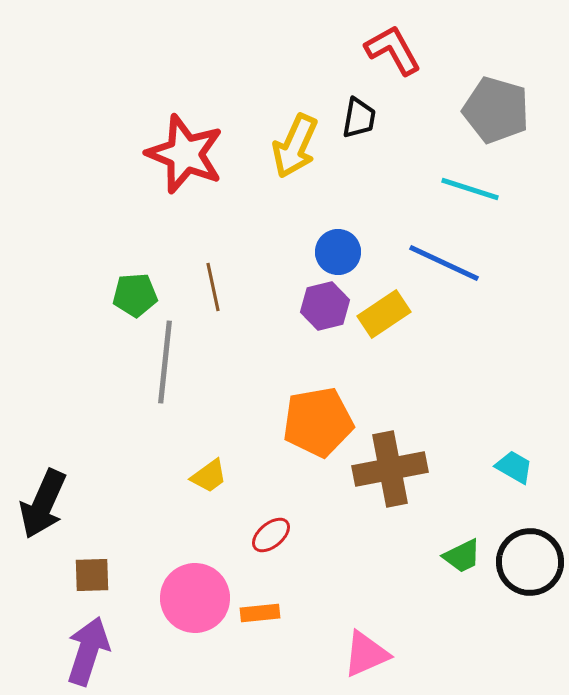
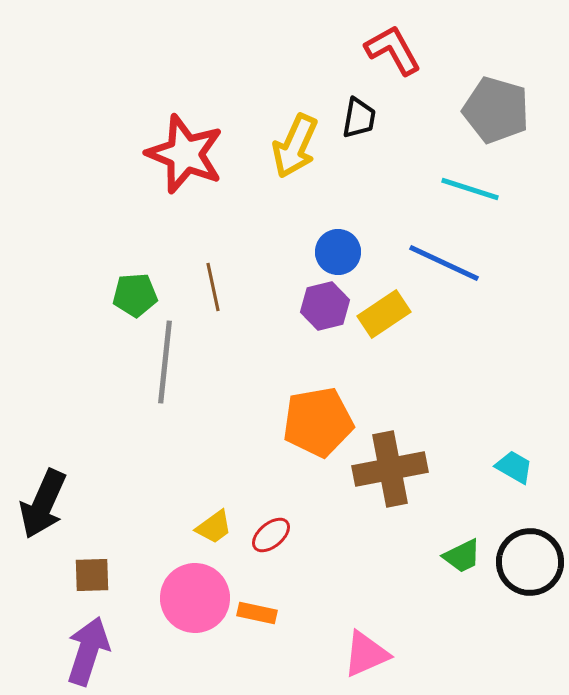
yellow trapezoid: moved 5 px right, 51 px down
orange rectangle: moved 3 px left; rotated 18 degrees clockwise
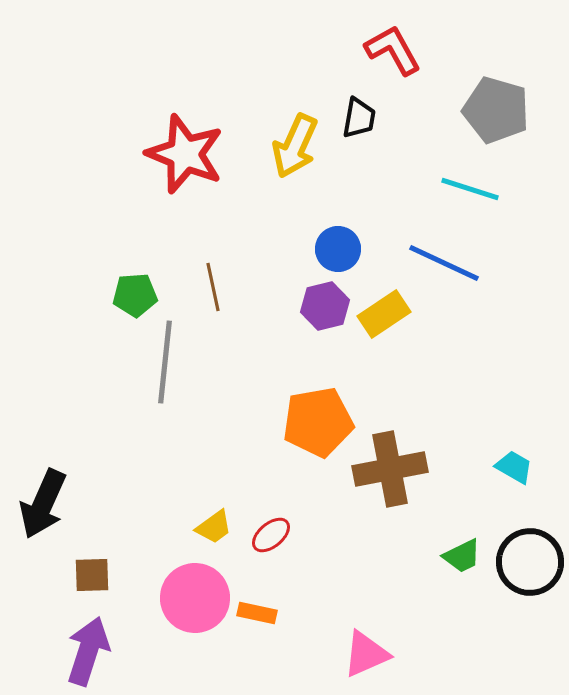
blue circle: moved 3 px up
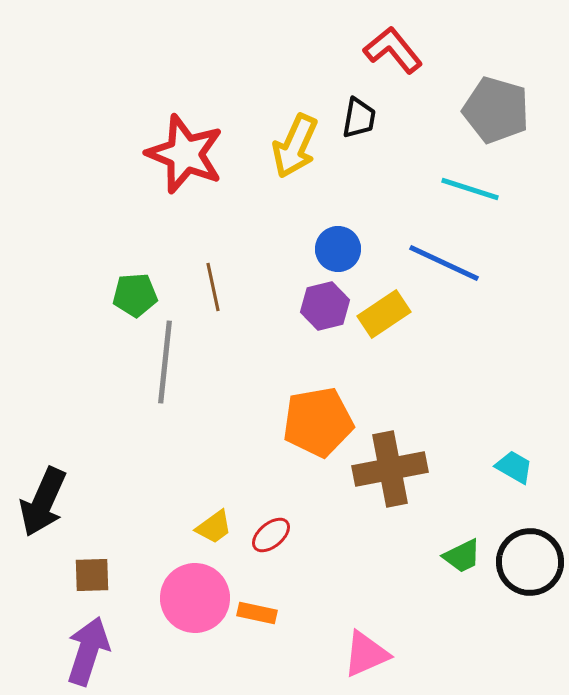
red L-shape: rotated 10 degrees counterclockwise
black arrow: moved 2 px up
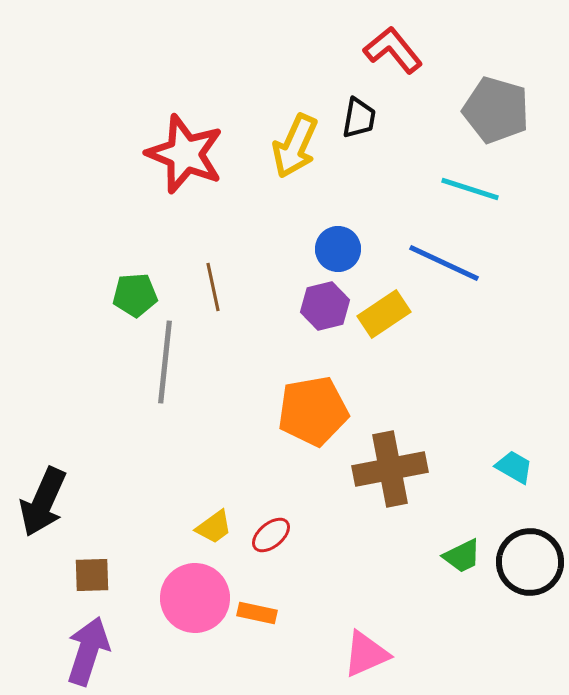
orange pentagon: moved 5 px left, 11 px up
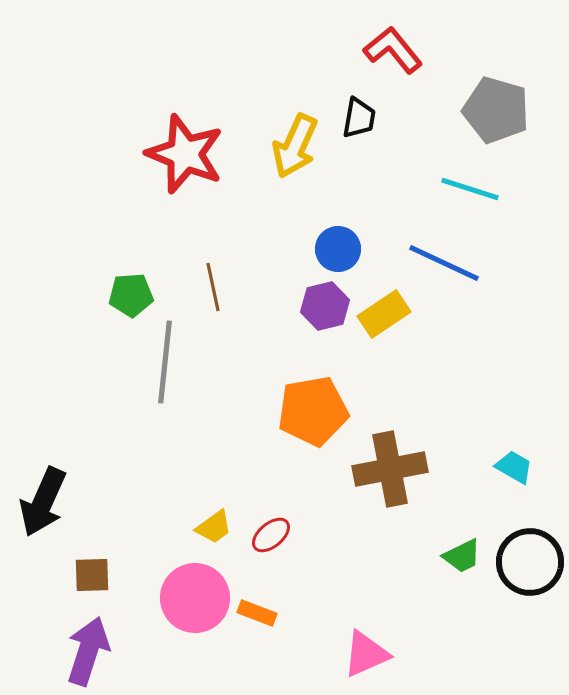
green pentagon: moved 4 px left
orange rectangle: rotated 9 degrees clockwise
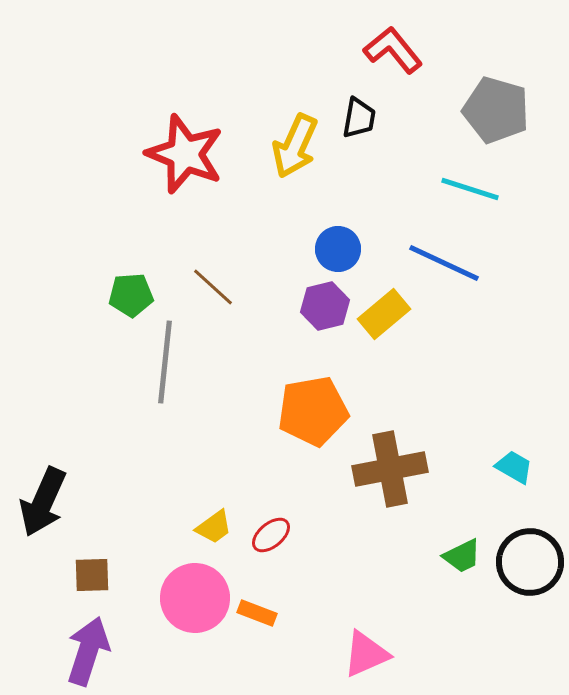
brown line: rotated 36 degrees counterclockwise
yellow rectangle: rotated 6 degrees counterclockwise
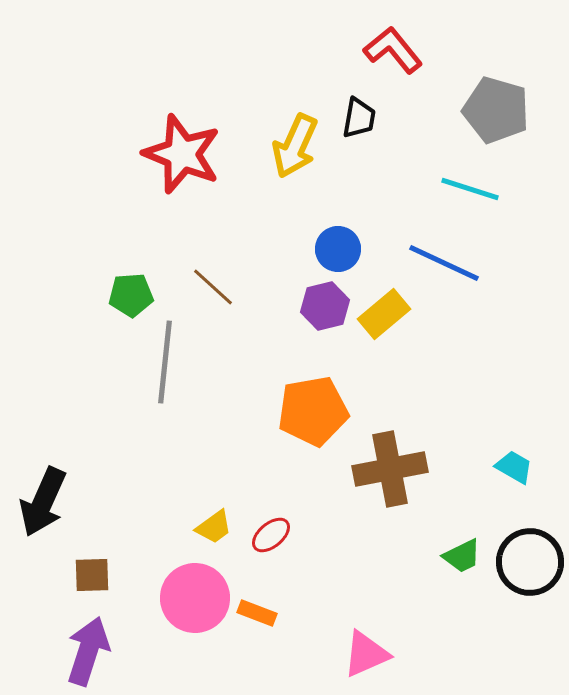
red star: moved 3 px left
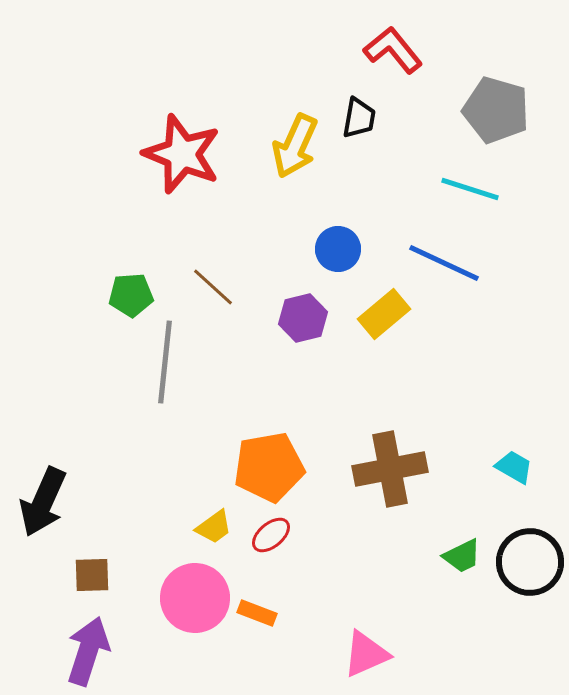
purple hexagon: moved 22 px left, 12 px down
orange pentagon: moved 44 px left, 56 px down
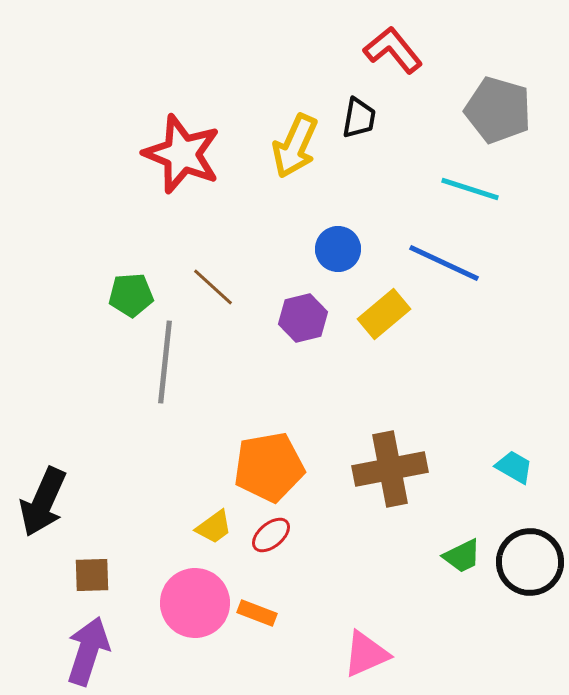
gray pentagon: moved 2 px right
pink circle: moved 5 px down
